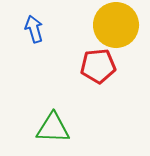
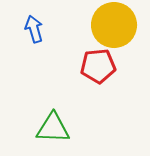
yellow circle: moved 2 px left
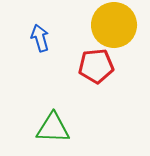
blue arrow: moved 6 px right, 9 px down
red pentagon: moved 2 px left
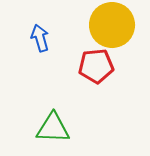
yellow circle: moved 2 px left
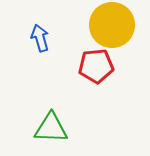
green triangle: moved 2 px left
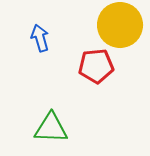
yellow circle: moved 8 px right
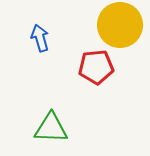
red pentagon: moved 1 px down
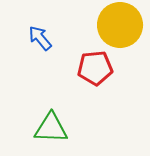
blue arrow: rotated 24 degrees counterclockwise
red pentagon: moved 1 px left, 1 px down
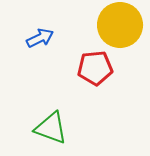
blue arrow: rotated 104 degrees clockwise
green triangle: rotated 18 degrees clockwise
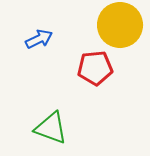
blue arrow: moved 1 px left, 1 px down
